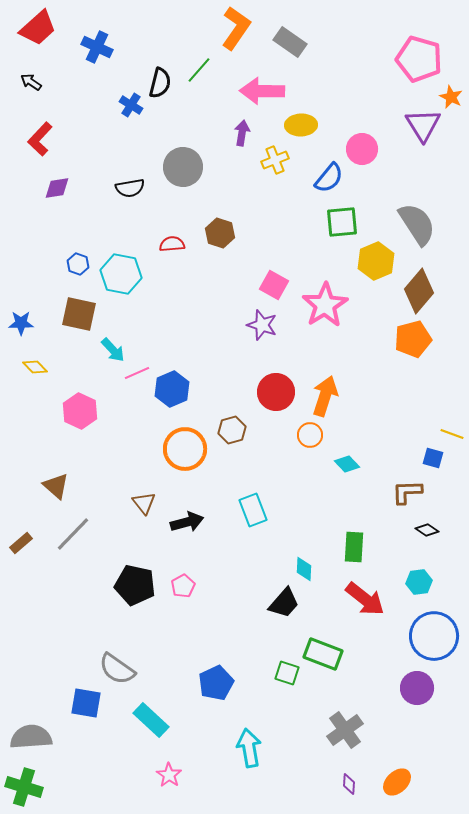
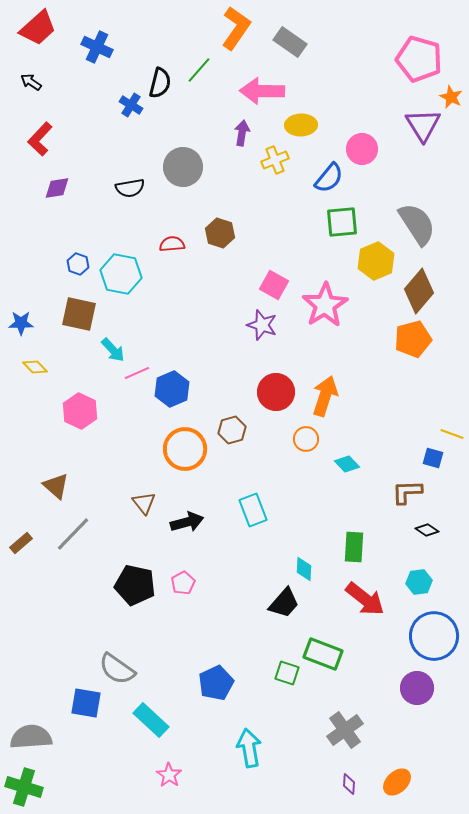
orange circle at (310, 435): moved 4 px left, 4 px down
pink pentagon at (183, 586): moved 3 px up
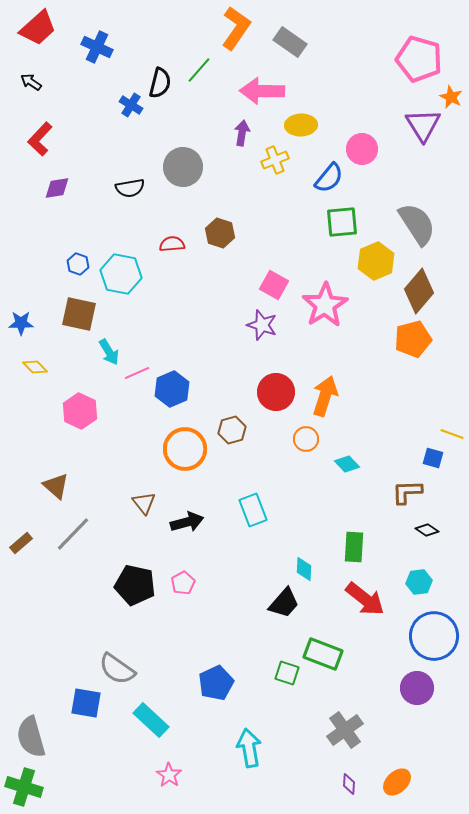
cyan arrow at (113, 350): moved 4 px left, 2 px down; rotated 12 degrees clockwise
gray semicircle at (31, 737): rotated 102 degrees counterclockwise
